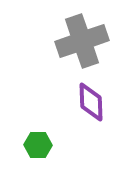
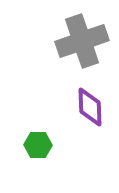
purple diamond: moved 1 px left, 5 px down
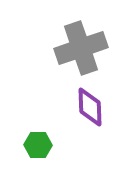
gray cross: moved 1 px left, 7 px down
